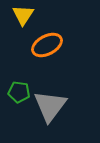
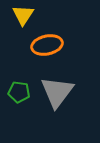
orange ellipse: rotated 16 degrees clockwise
gray triangle: moved 7 px right, 14 px up
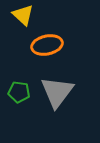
yellow triangle: rotated 20 degrees counterclockwise
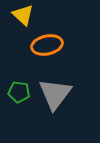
gray triangle: moved 2 px left, 2 px down
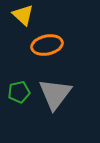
green pentagon: rotated 20 degrees counterclockwise
